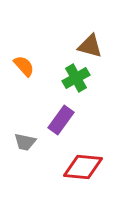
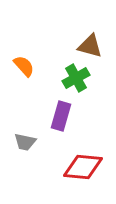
purple rectangle: moved 4 px up; rotated 20 degrees counterclockwise
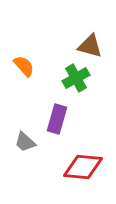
purple rectangle: moved 4 px left, 3 px down
gray trapezoid: rotated 30 degrees clockwise
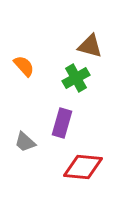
purple rectangle: moved 5 px right, 4 px down
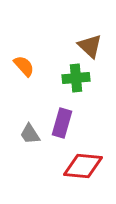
brown triangle: rotated 28 degrees clockwise
green cross: rotated 24 degrees clockwise
gray trapezoid: moved 5 px right, 8 px up; rotated 15 degrees clockwise
red diamond: moved 1 px up
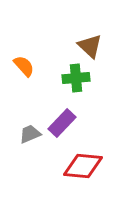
purple rectangle: rotated 28 degrees clockwise
gray trapezoid: rotated 100 degrees clockwise
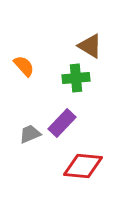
brown triangle: rotated 12 degrees counterclockwise
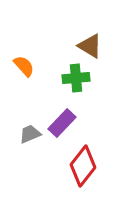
red diamond: rotated 57 degrees counterclockwise
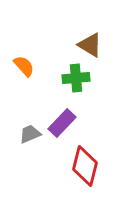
brown triangle: moved 1 px up
red diamond: moved 2 px right; rotated 24 degrees counterclockwise
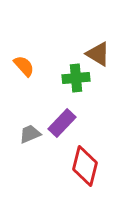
brown triangle: moved 8 px right, 9 px down
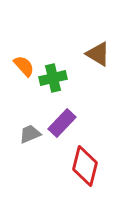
green cross: moved 23 px left; rotated 8 degrees counterclockwise
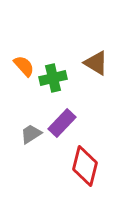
brown triangle: moved 2 px left, 9 px down
gray trapezoid: moved 1 px right; rotated 10 degrees counterclockwise
